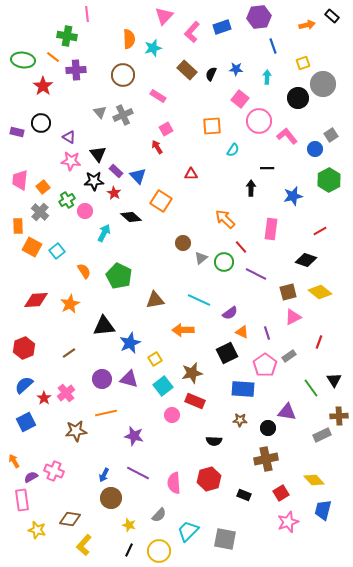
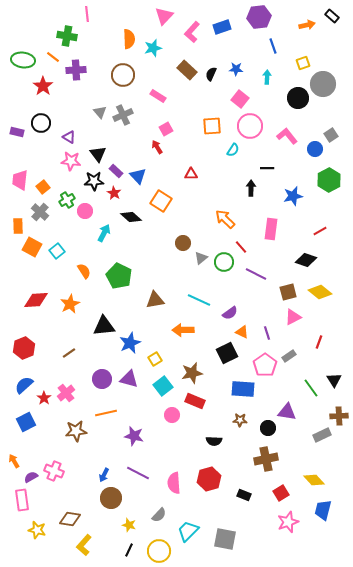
pink circle at (259, 121): moved 9 px left, 5 px down
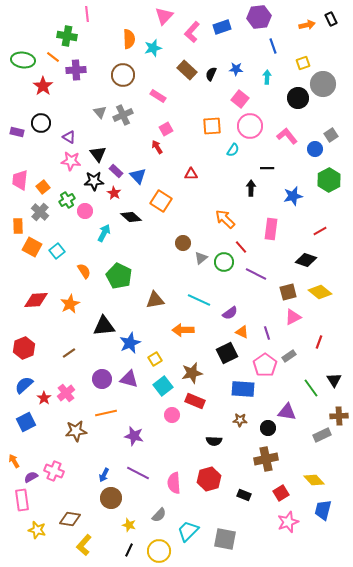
black rectangle at (332, 16): moved 1 px left, 3 px down; rotated 24 degrees clockwise
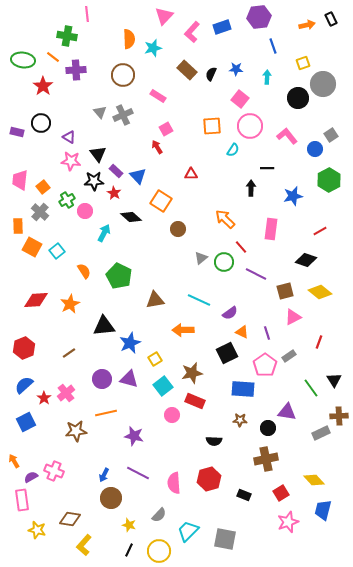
brown circle at (183, 243): moved 5 px left, 14 px up
brown square at (288, 292): moved 3 px left, 1 px up
gray rectangle at (322, 435): moved 1 px left, 2 px up
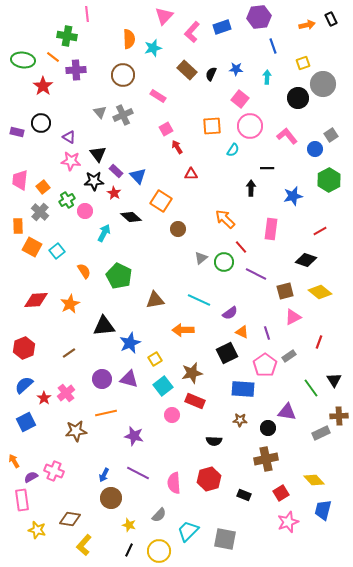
red arrow at (157, 147): moved 20 px right
